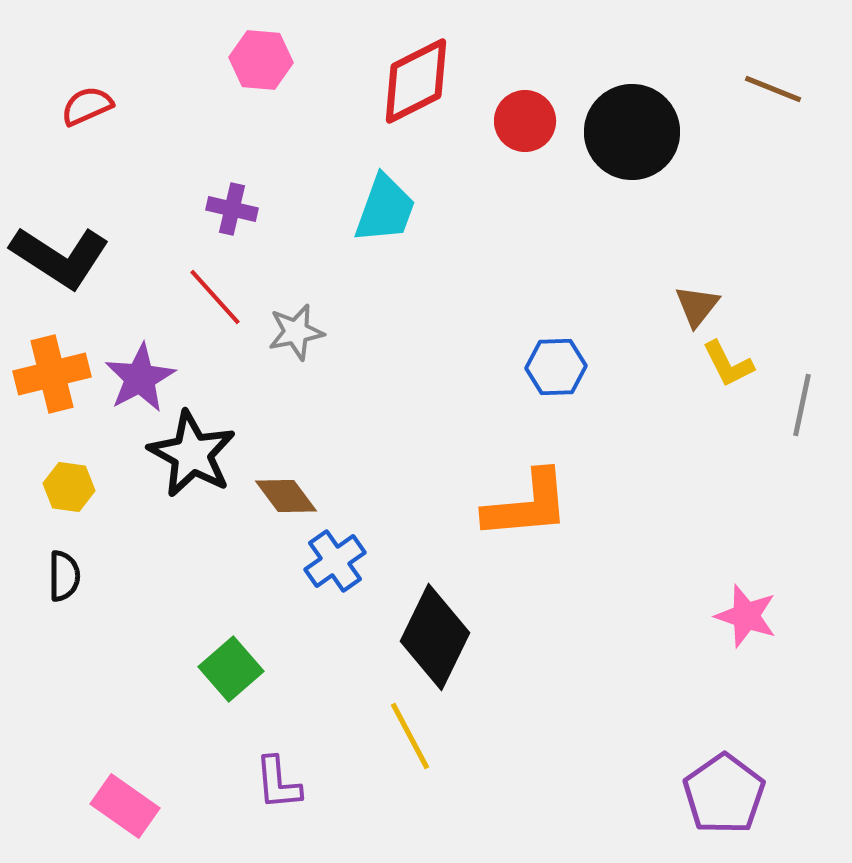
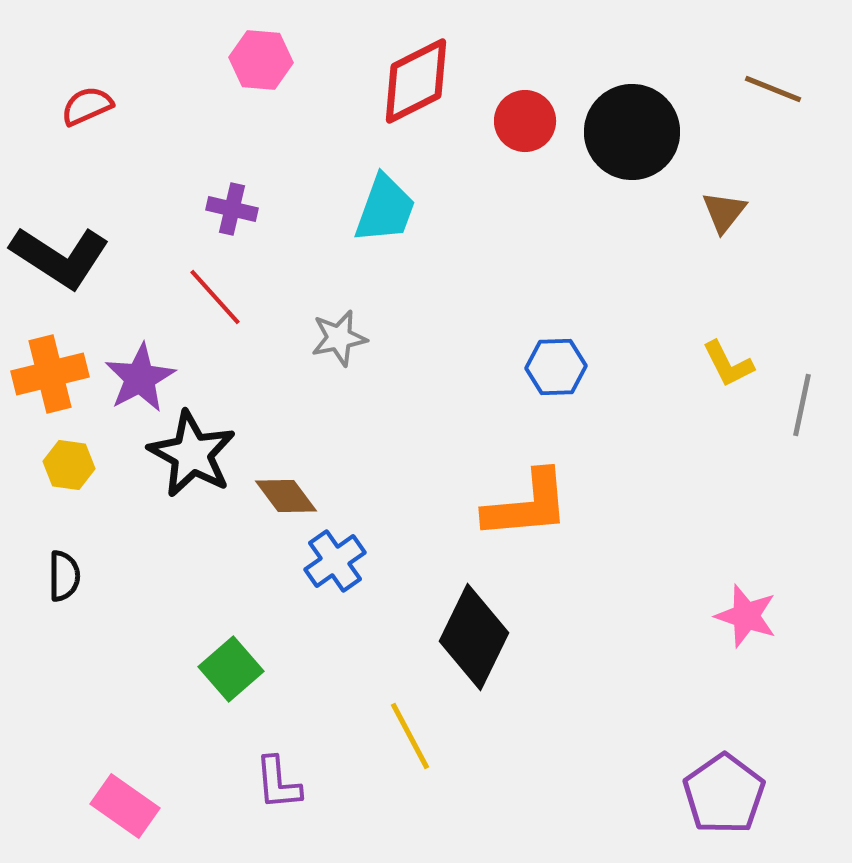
brown triangle: moved 27 px right, 94 px up
gray star: moved 43 px right, 6 px down
orange cross: moved 2 px left
yellow hexagon: moved 22 px up
black diamond: moved 39 px right
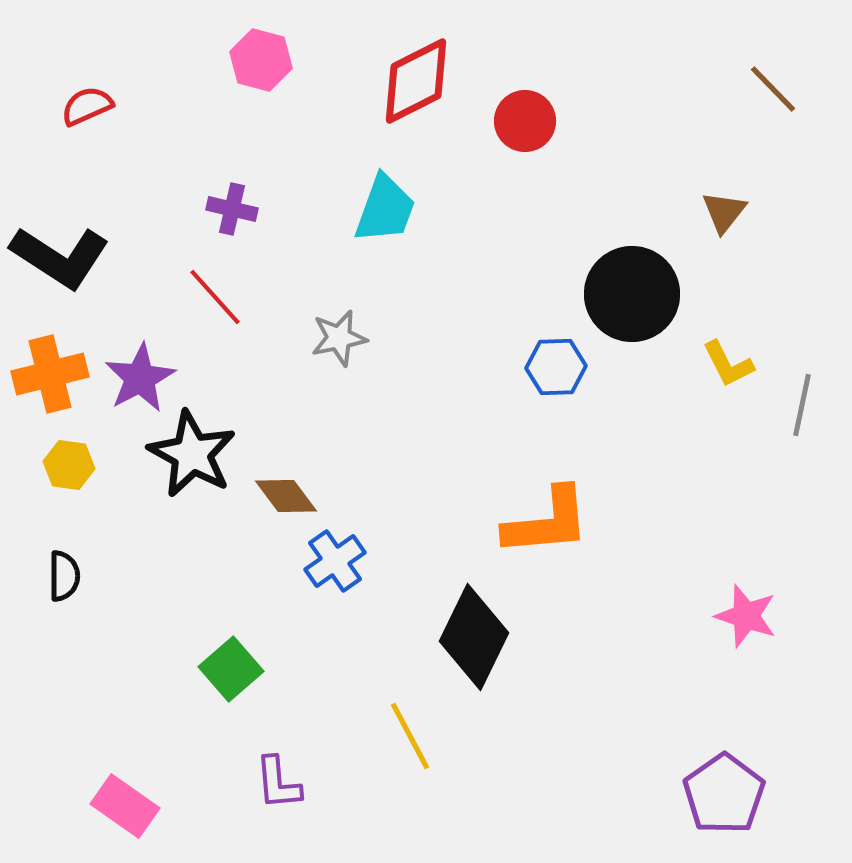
pink hexagon: rotated 10 degrees clockwise
brown line: rotated 24 degrees clockwise
black circle: moved 162 px down
orange L-shape: moved 20 px right, 17 px down
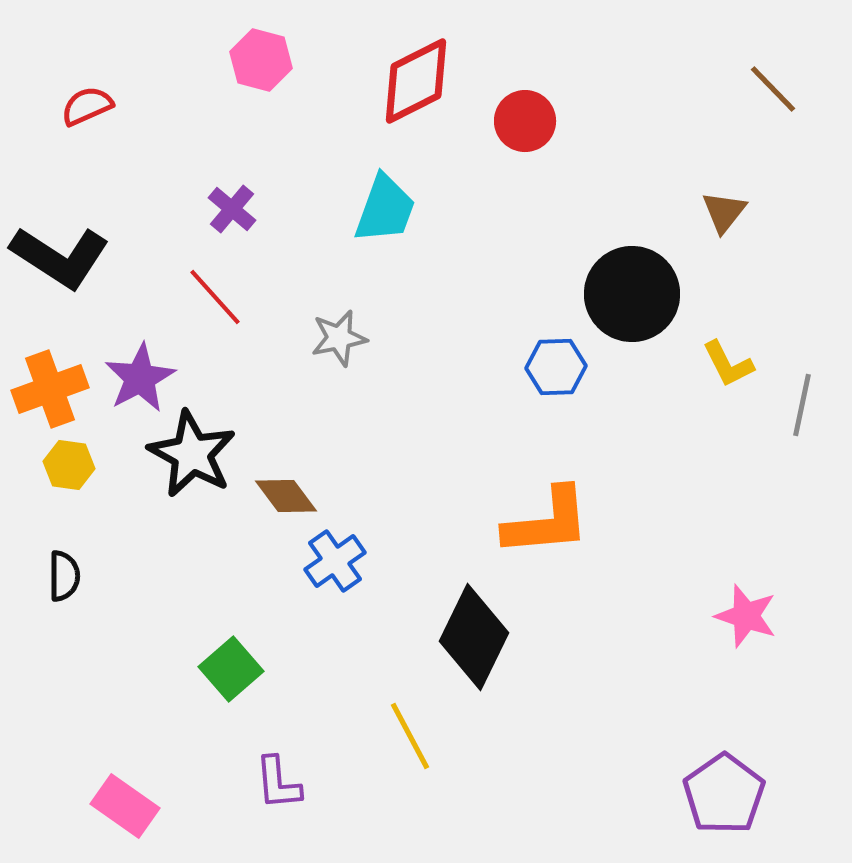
purple cross: rotated 27 degrees clockwise
orange cross: moved 15 px down; rotated 6 degrees counterclockwise
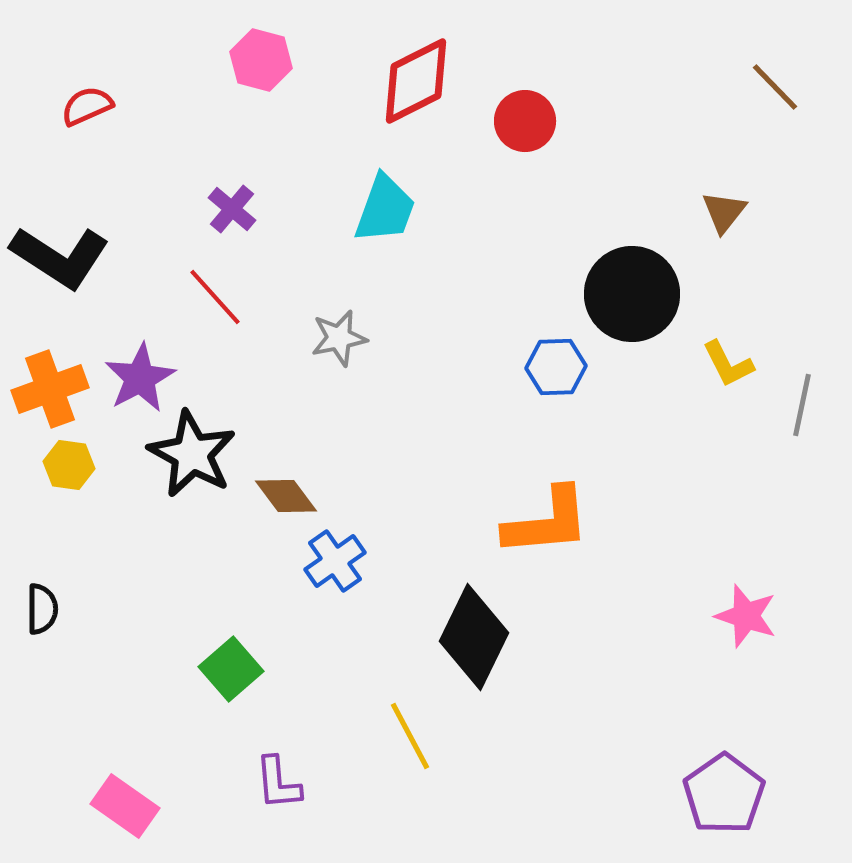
brown line: moved 2 px right, 2 px up
black semicircle: moved 22 px left, 33 px down
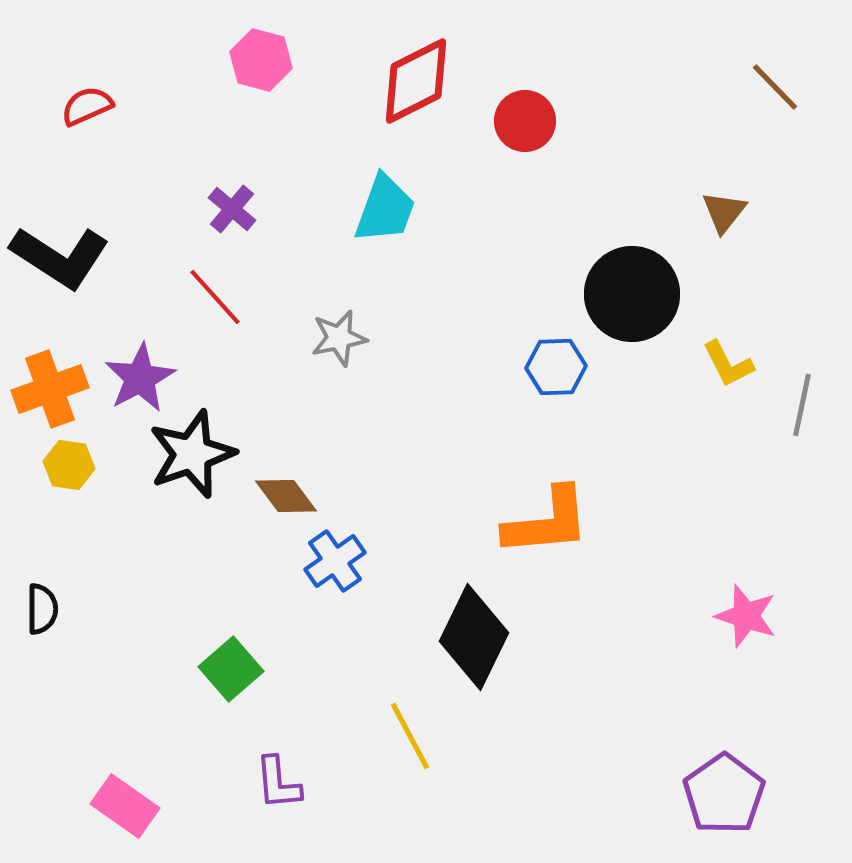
black star: rotated 24 degrees clockwise
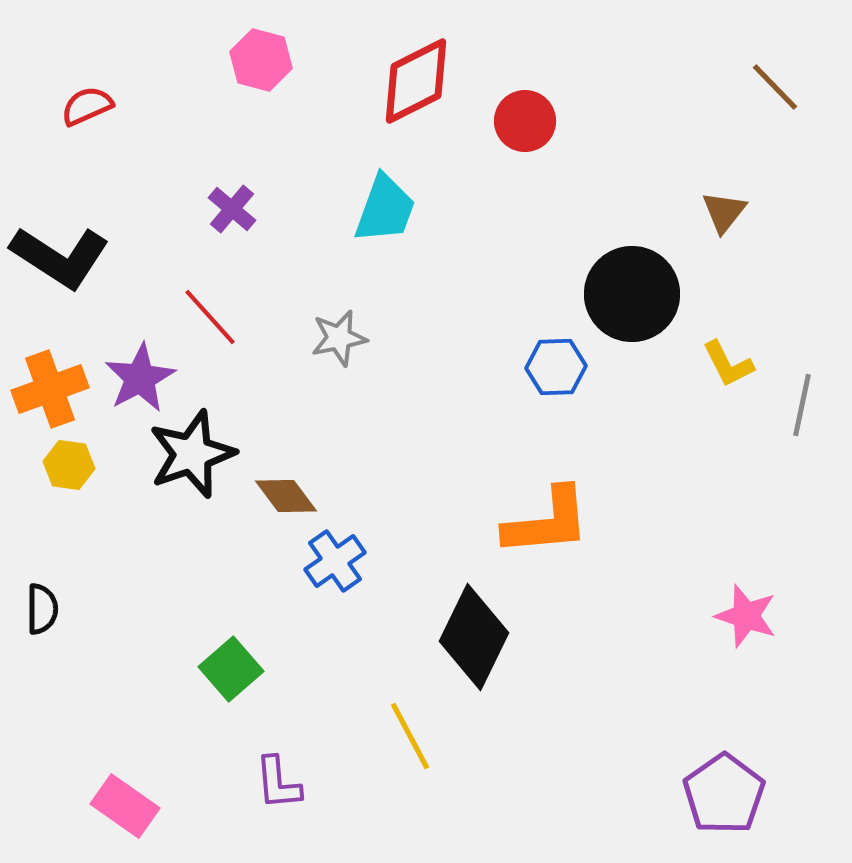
red line: moved 5 px left, 20 px down
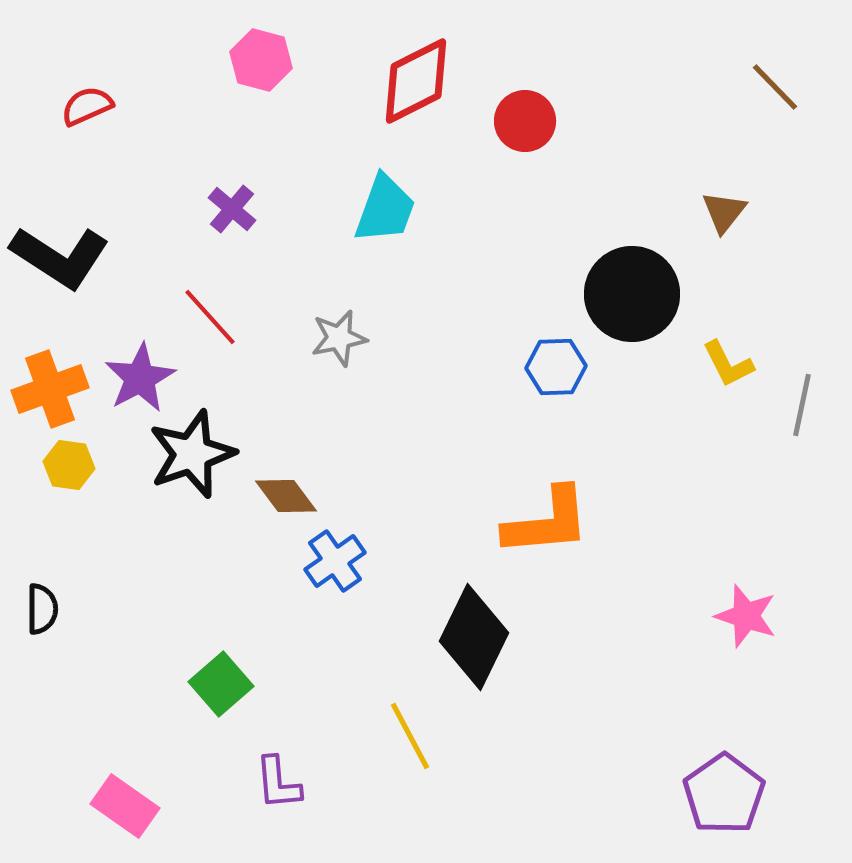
green square: moved 10 px left, 15 px down
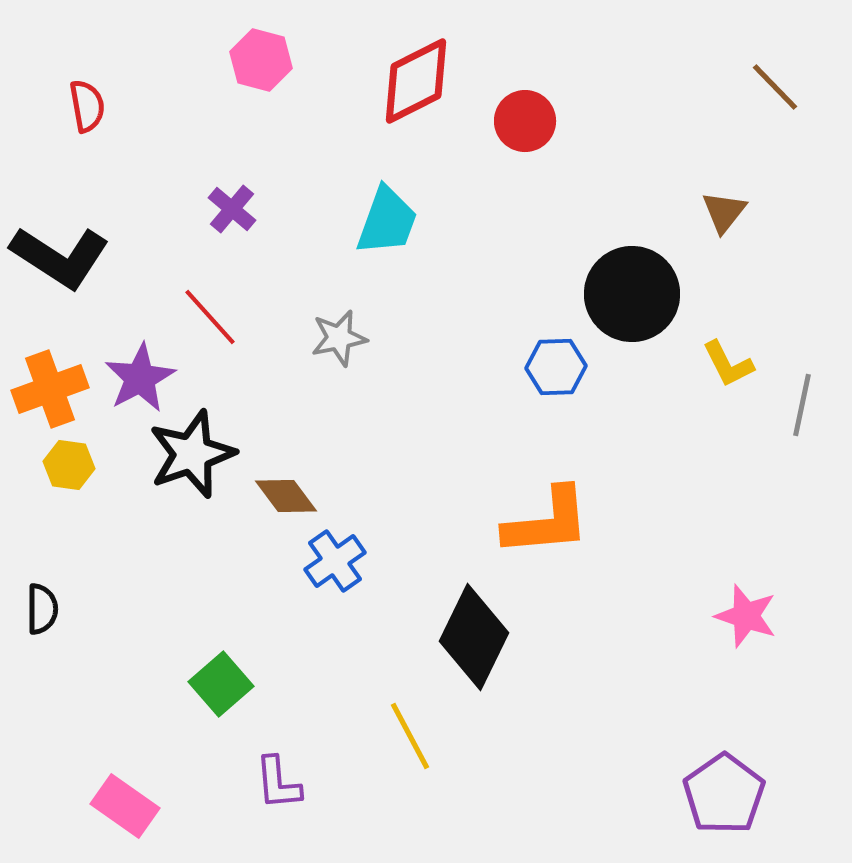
red semicircle: rotated 104 degrees clockwise
cyan trapezoid: moved 2 px right, 12 px down
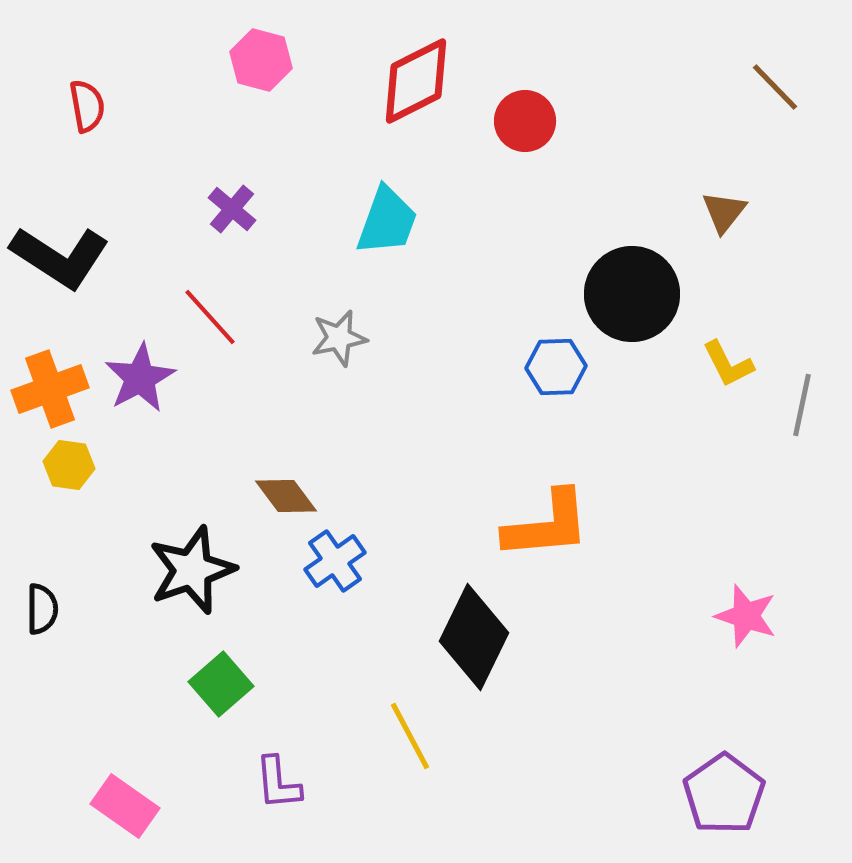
black star: moved 116 px down
orange L-shape: moved 3 px down
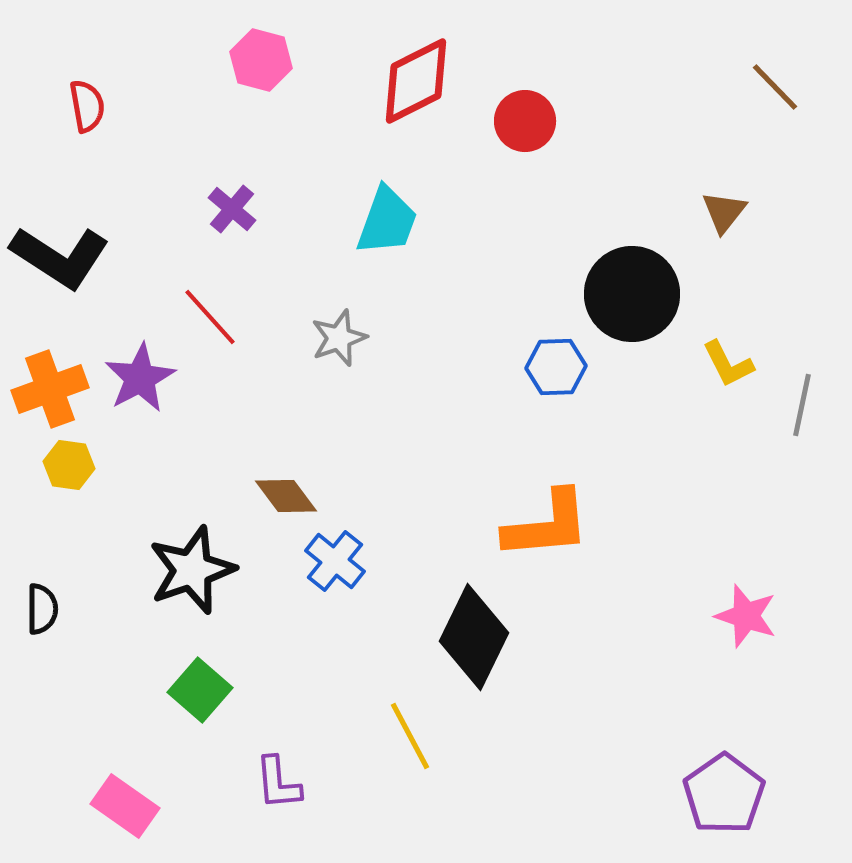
gray star: rotated 8 degrees counterclockwise
blue cross: rotated 16 degrees counterclockwise
green square: moved 21 px left, 6 px down; rotated 8 degrees counterclockwise
